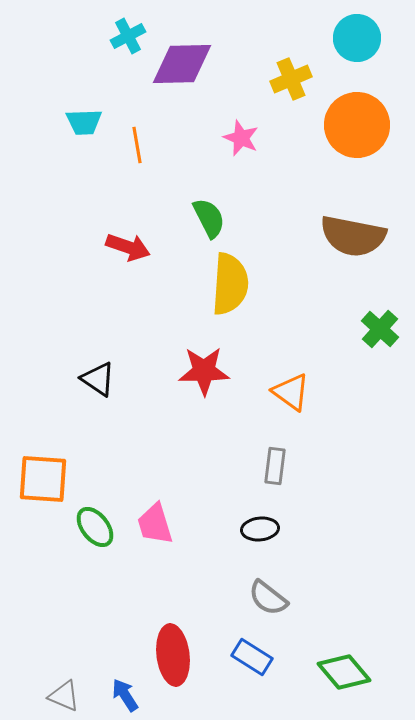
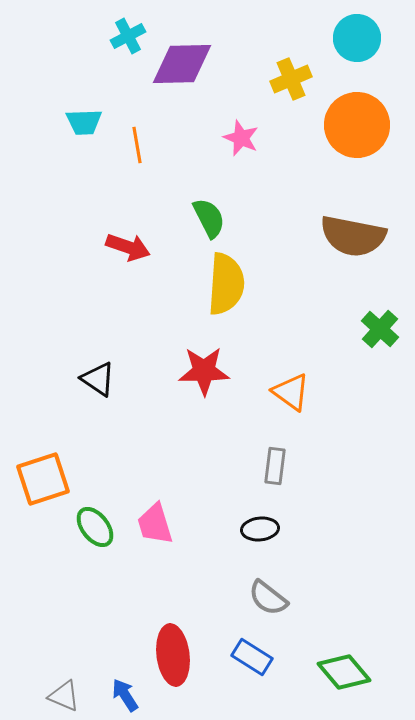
yellow semicircle: moved 4 px left
orange square: rotated 22 degrees counterclockwise
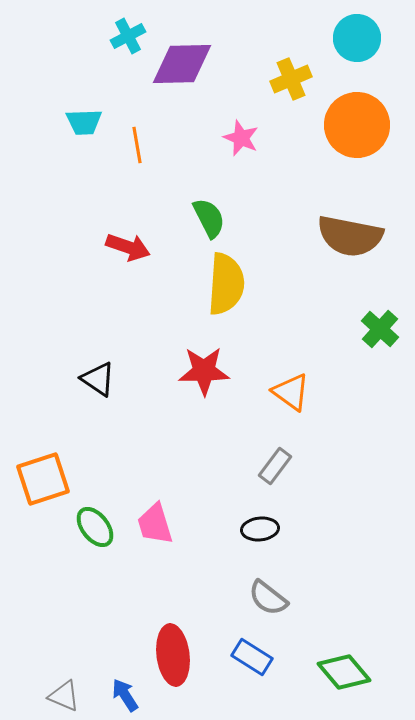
brown semicircle: moved 3 px left
gray rectangle: rotated 30 degrees clockwise
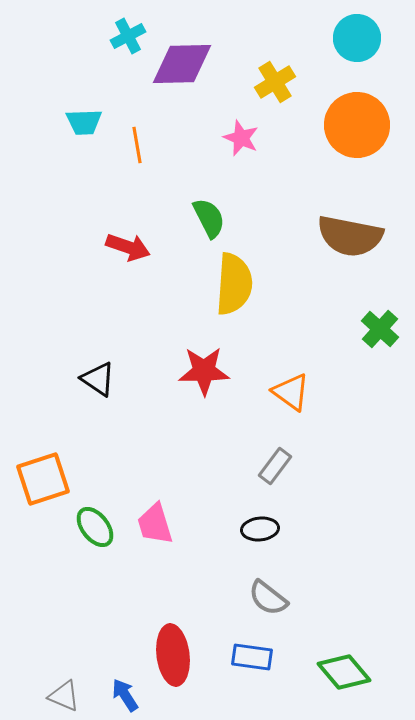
yellow cross: moved 16 px left, 3 px down; rotated 9 degrees counterclockwise
yellow semicircle: moved 8 px right
blue rectangle: rotated 24 degrees counterclockwise
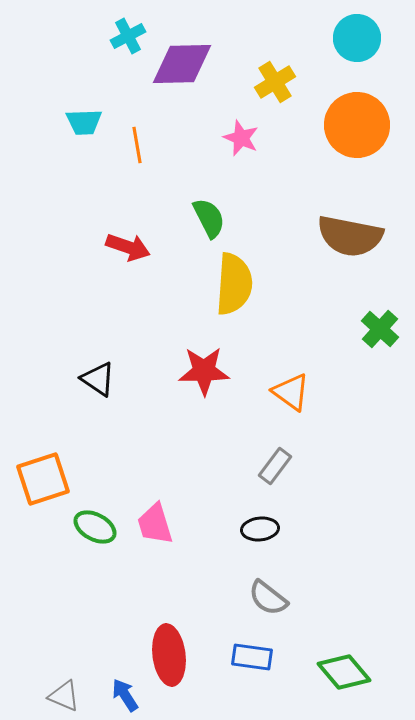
green ellipse: rotated 24 degrees counterclockwise
red ellipse: moved 4 px left
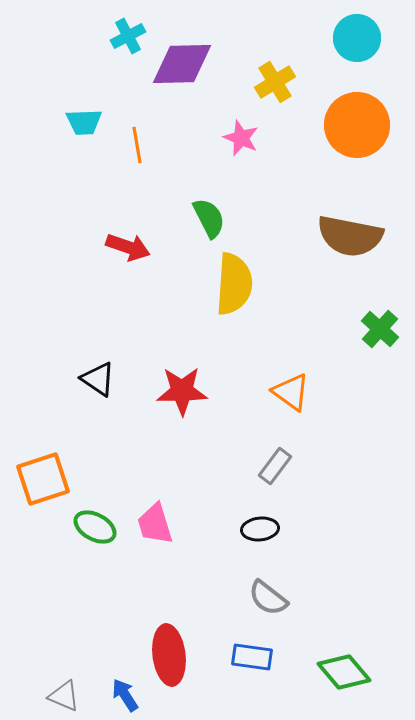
red star: moved 22 px left, 20 px down
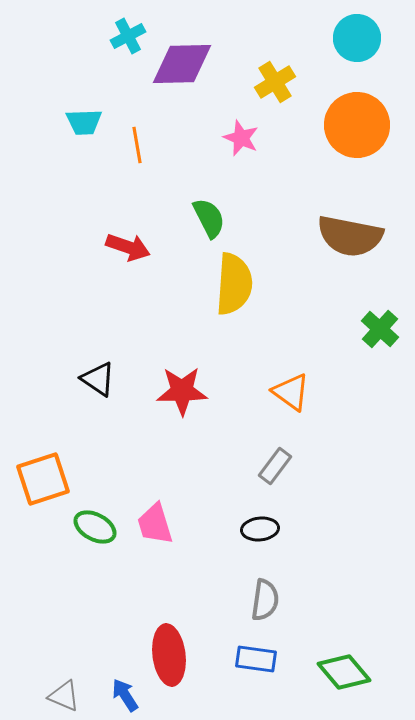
gray semicircle: moved 3 px left, 2 px down; rotated 120 degrees counterclockwise
blue rectangle: moved 4 px right, 2 px down
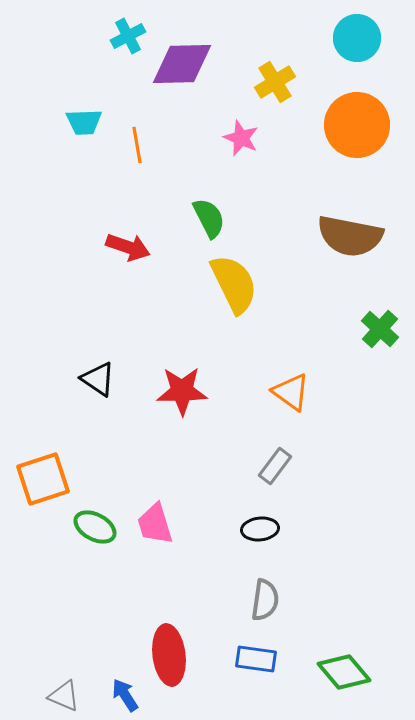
yellow semicircle: rotated 30 degrees counterclockwise
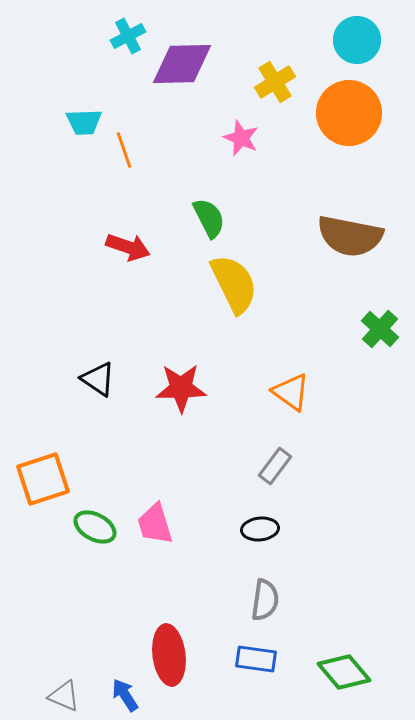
cyan circle: moved 2 px down
orange circle: moved 8 px left, 12 px up
orange line: moved 13 px left, 5 px down; rotated 9 degrees counterclockwise
red star: moved 1 px left, 3 px up
